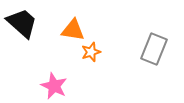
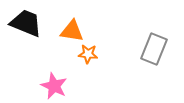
black trapezoid: moved 4 px right; rotated 20 degrees counterclockwise
orange triangle: moved 1 px left, 1 px down
orange star: moved 3 px left, 2 px down; rotated 24 degrees clockwise
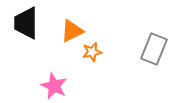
black trapezoid: rotated 112 degrees counterclockwise
orange triangle: rotated 35 degrees counterclockwise
orange star: moved 4 px right, 2 px up; rotated 18 degrees counterclockwise
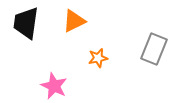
black trapezoid: rotated 8 degrees clockwise
orange triangle: moved 2 px right, 10 px up
orange star: moved 6 px right, 6 px down
